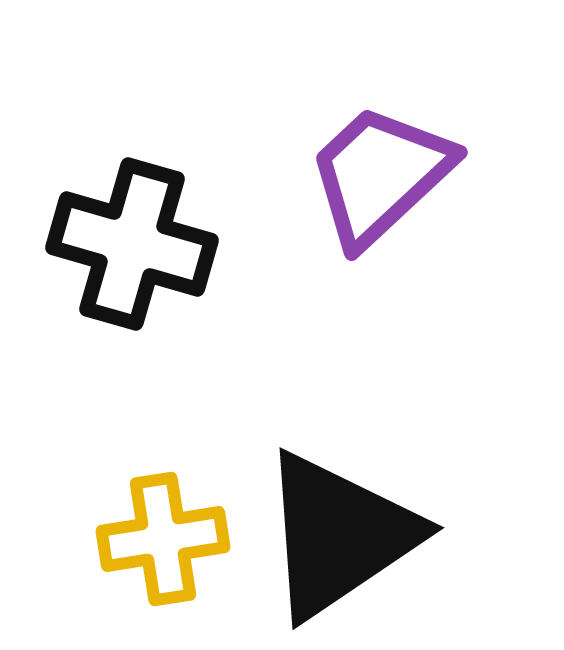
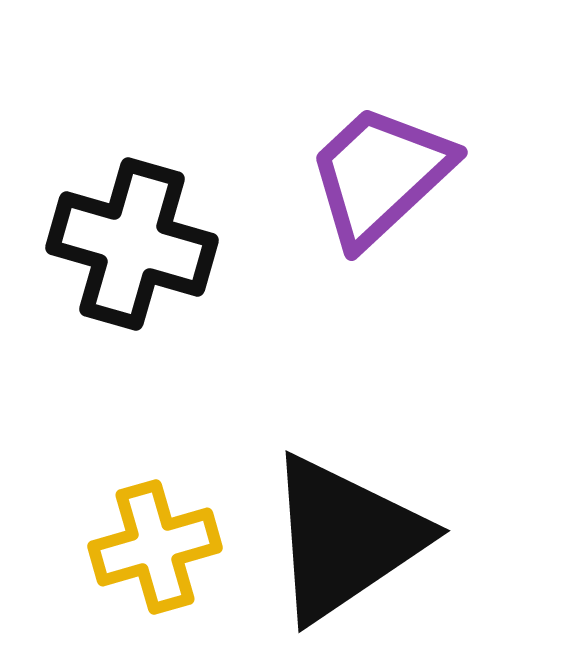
black triangle: moved 6 px right, 3 px down
yellow cross: moved 8 px left, 8 px down; rotated 7 degrees counterclockwise
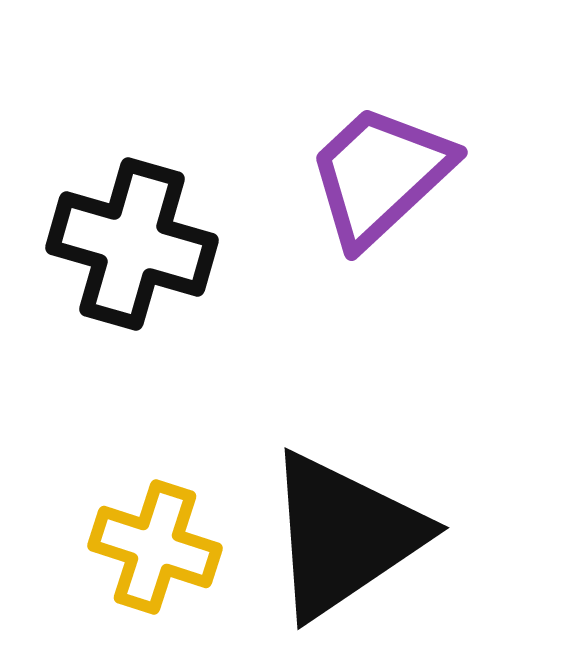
black triangle: moved 1 px left, 3 px up
yellow cross: rotated 34 degrees clockwise
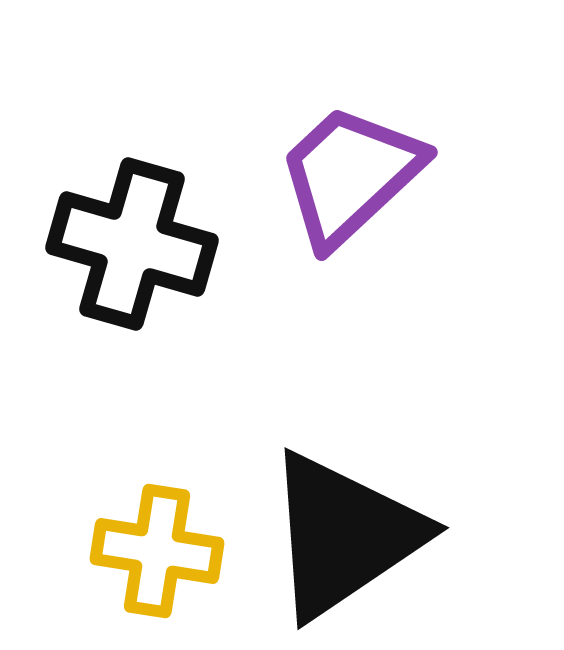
purple trapezoid: moved 30 px left
yellow cross: moved 2 px right, 4 px down; rotated 9 degrees counterclockwise
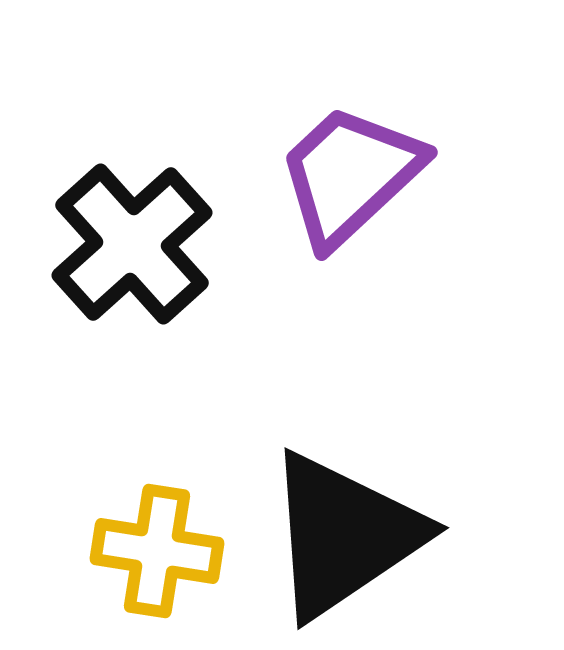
black cross: rotated 32 degrees clockwise
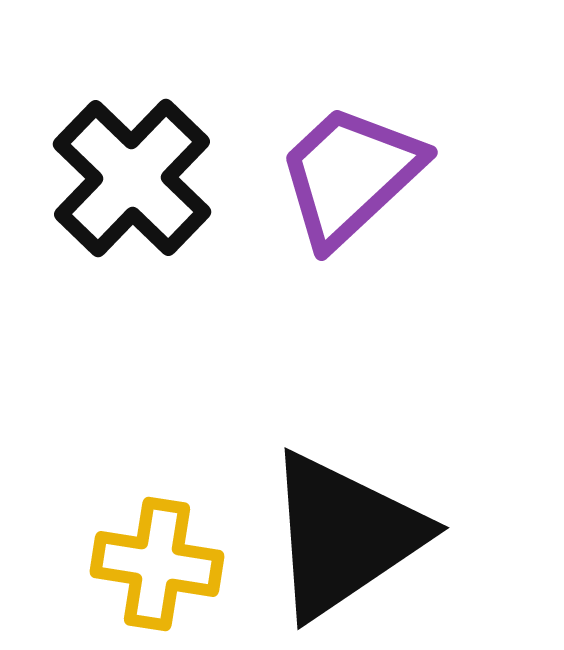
black cross: moved 66 px up; rotated 4 degrees counterclockwise
yellow cross: moved 13 px down
